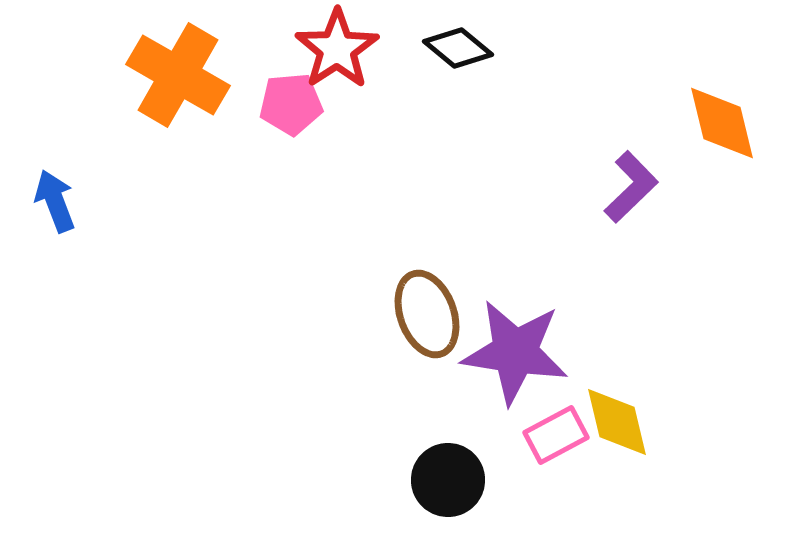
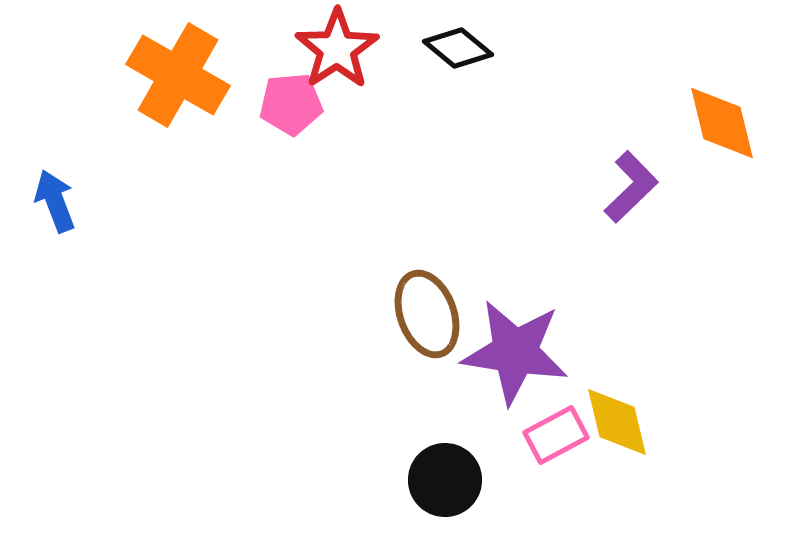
black circle: moved 3 px left
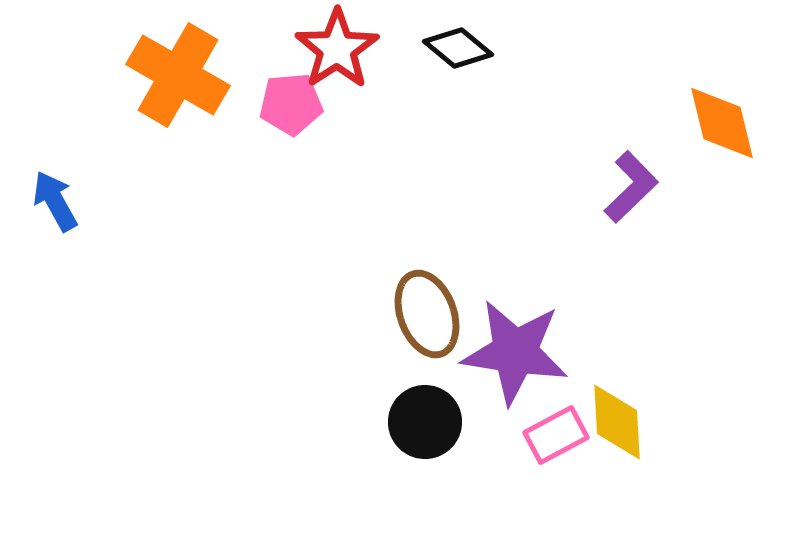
blue arrow: rotated 8 degrees counterclockwise
yellow diamond: rotated 10 degrees clockwise
black circle: moved 20 px left, 58 px up
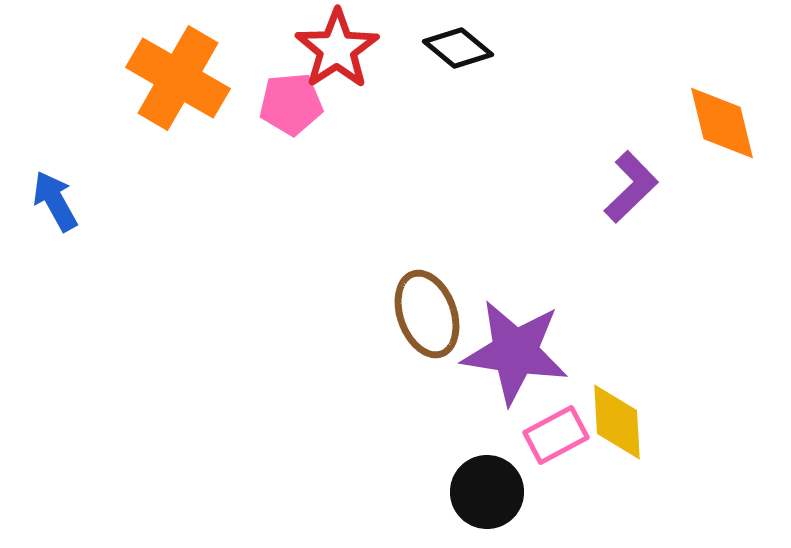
orange cross: moved 3 px down
black circle: moved 62 px right, 70 px down
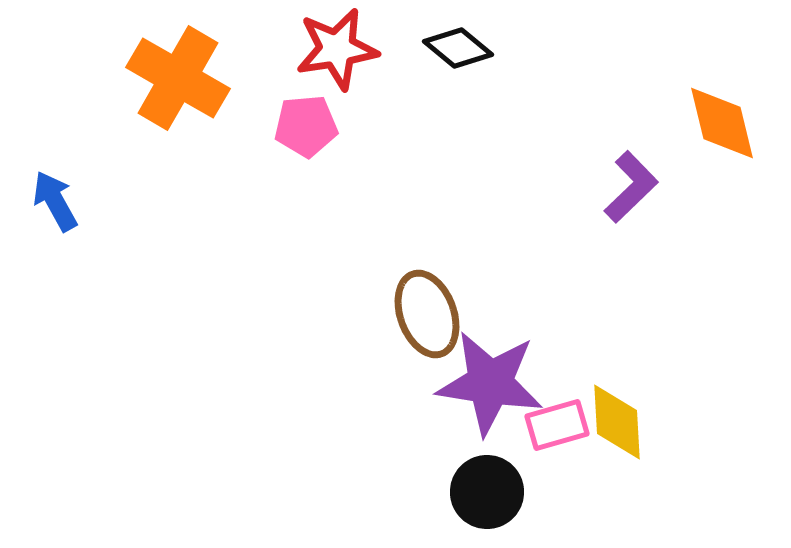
red star: rotated 24 degrees clockwise
pink pentagon: moved 15 px right, 22 px down
purple star: moved 25 px left, 31 px down
pink rectangle: moved 1 px right, 10 px up; rotated 12 degrees clockwise
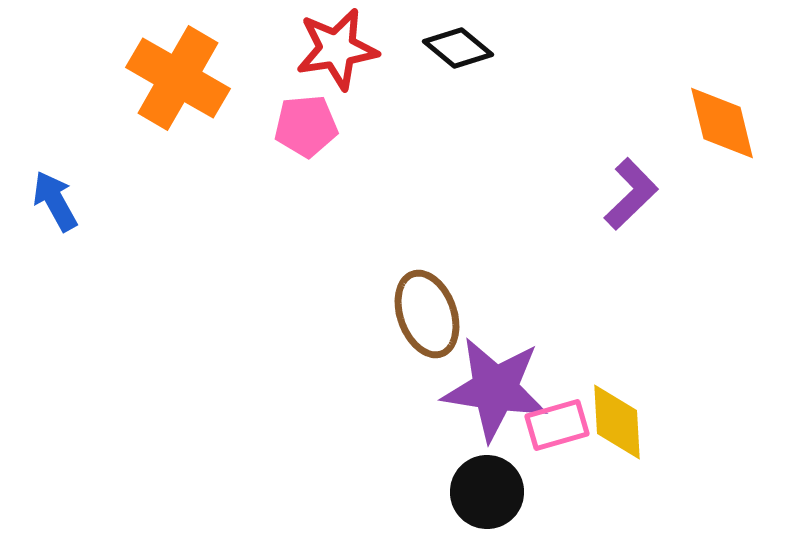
purple L-shape: moved 7 px down
purple star: moved 5 px right, 6 px down
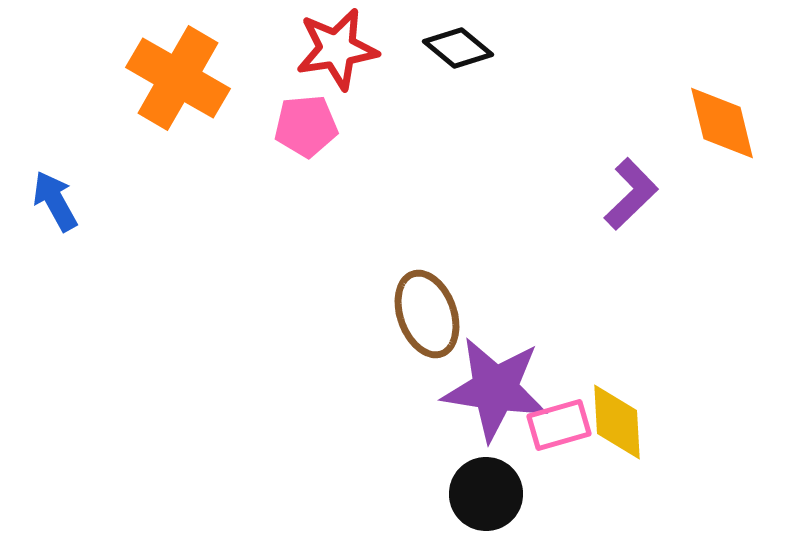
pink rectangle: moved 2 px right
black circle: moved 1 px left, 2 px down
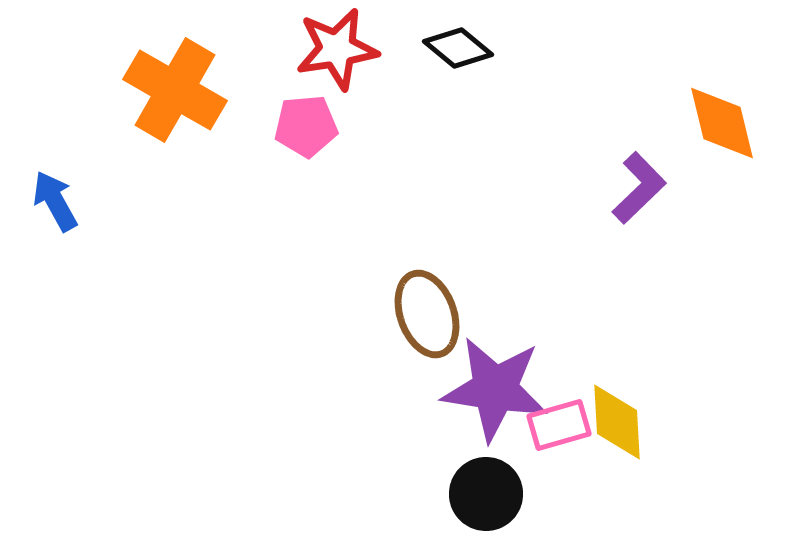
orange cross: moved 3 px left, 12 px down
purple L-shape: moved 8 px right, 6 px up
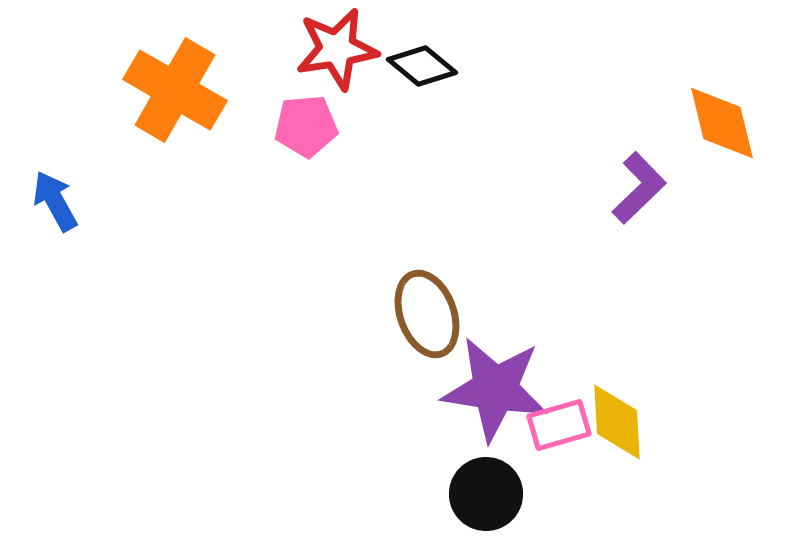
black diamond: moved 36 px left, 18 px down
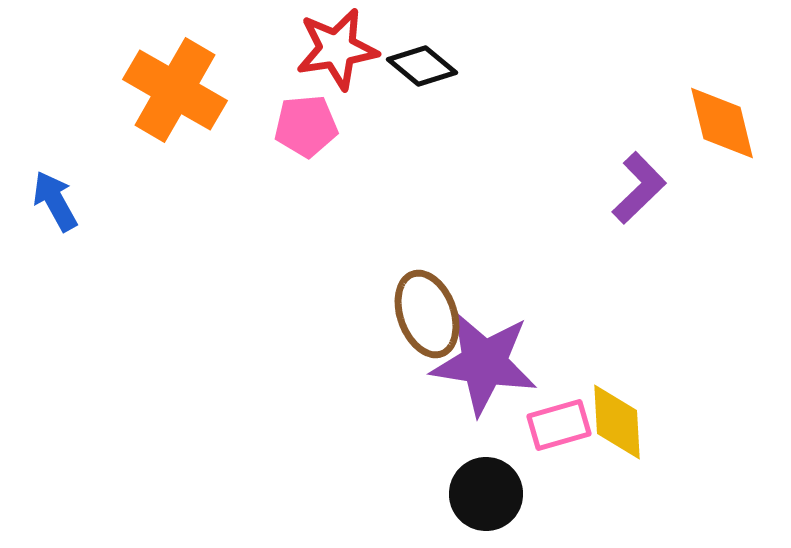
purple star: moved 11 px left, 26 px up
